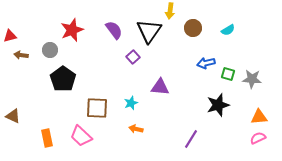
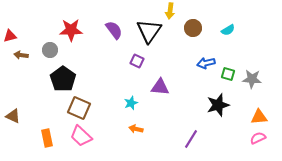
red star: moved 1 px left; rotated 20 degrees clockwise
purple square: moved 4 px right, 4 px down; rotated 24 degrees counterclockwise
brown square: moved 18 px left; rotated 20 degrees clockwise
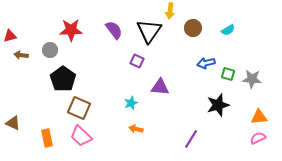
brown triangle: moved 7 px down
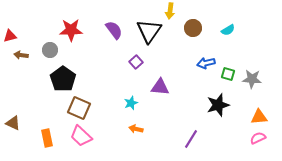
purple square: moved 1 px left, 1 px down; rotated 24 degrees clockwise
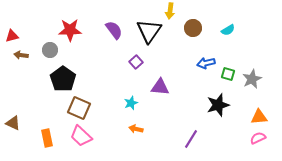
red star: moved 1 px left
red triangle: moved 2 px right
gray star: rotated 30 degrees counterclockwise
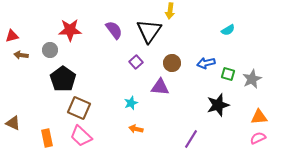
brown circle: moved 21 px left, 35 px down
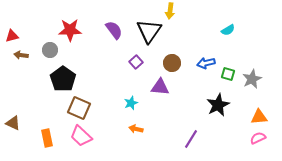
black star: rotated 10 degrees counterclockwise
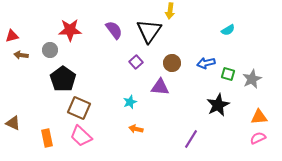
cyan star: moved 1 px left, 1 px up
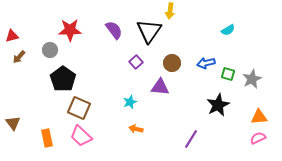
brown arrow: moved 2 px left, 2 px down; rotated 56 degrees counterclockwise
brown triangle: rotated 28 degrees clockwise
